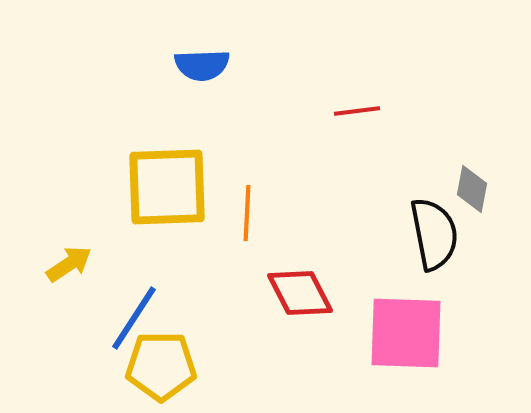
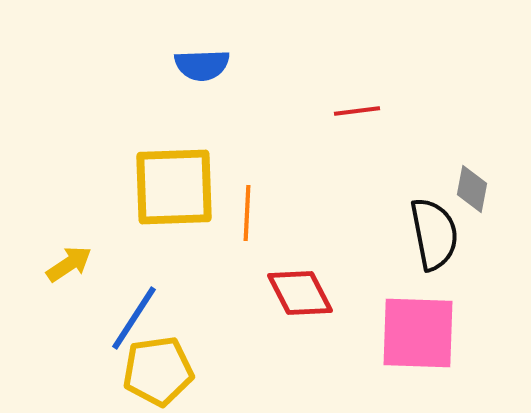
yellow square: moved 7 px right
pink square: moved 12 px right
yellow pentagon: moved 3 px left, 5 px down; rotated 8 degrees counterclockwise
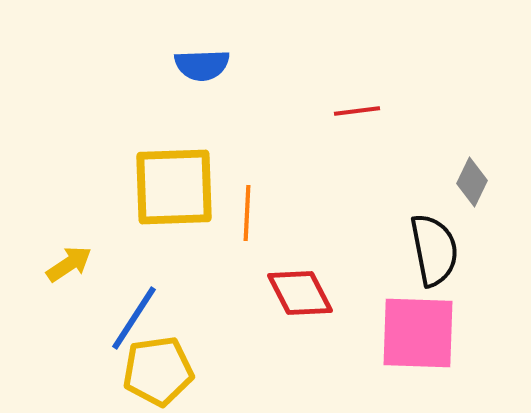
gray diamond: moved 7 px up; rotated 15 degrees clockwise
black semicircle: moved 16 px down
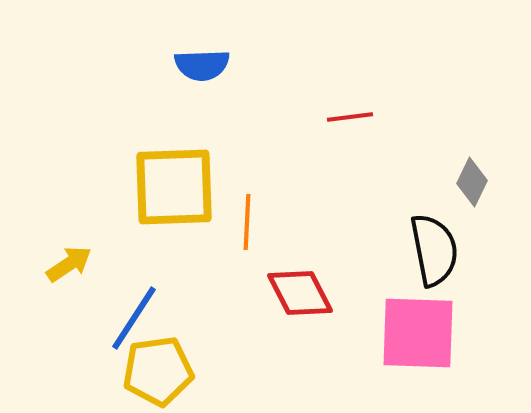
red line: moved 7 px left, 6 px down
orange line: moved 9 px down
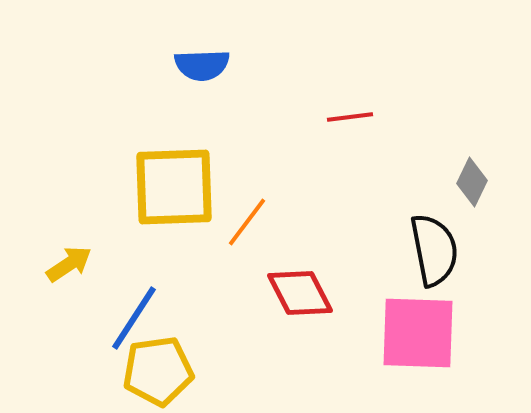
orange line: rotated 34 degrees clockwise
